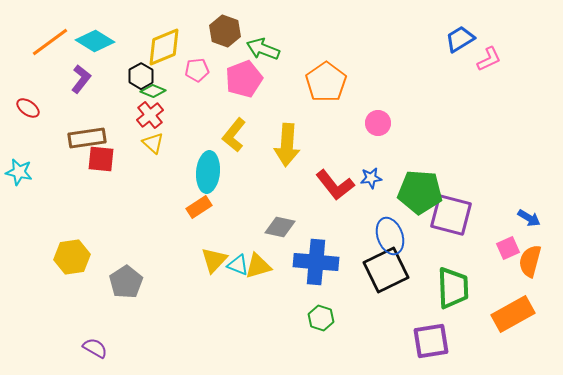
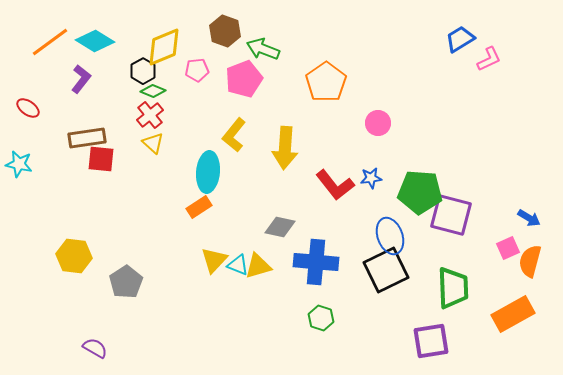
black hexagon at (141, 76): moved 2 px right, 5 px up
yellow arrow at (287, 145): moved 2 px left, 3 px down
cyan star at (19, 172): moved 8 px up
yellow hexagon at (72, 257): moved 2 px right, 1 px up; rotated 16 degrees clockwise
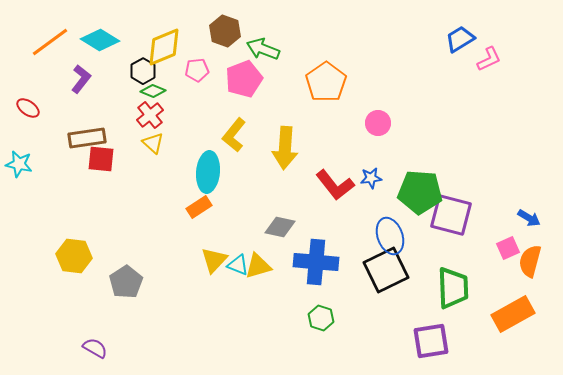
cyan diamond at (95, 41): moved 5 px right, 1 px up
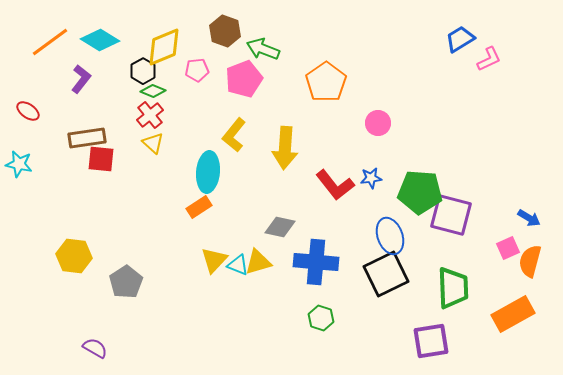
red ellipse at (28, 108): moved 3 px down
yellow triangle at (258, 266): moved 4 px up
black square at (386, 270): moved 4 px down
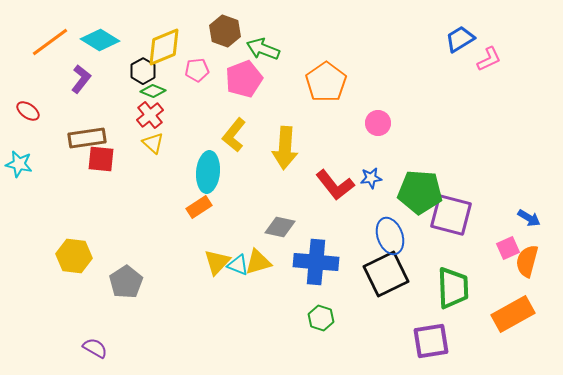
yellow triangle at (214, 260): moved 3 px right, 2 px down
orange semicircle at (530, 261): moved 3 px left
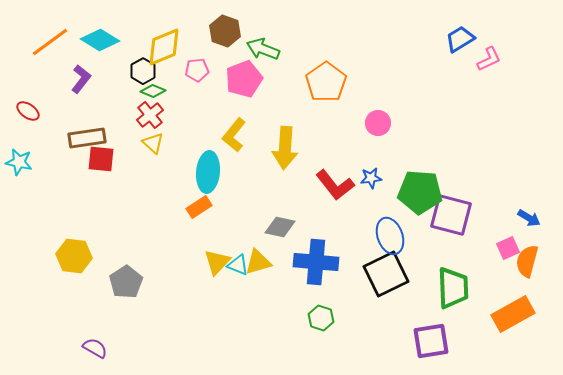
cyan star at (19, 164): moved 2 px up
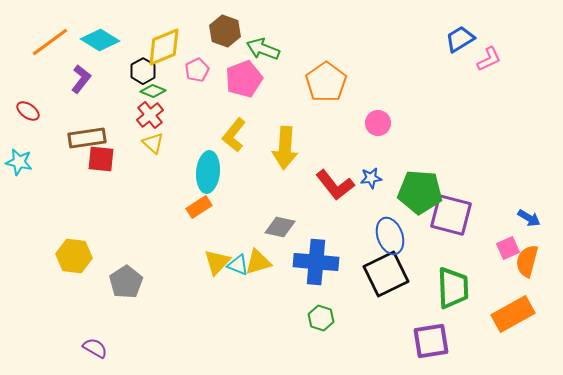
pink pentagon at (197, 70): rotated 20 degrees counterclockwise
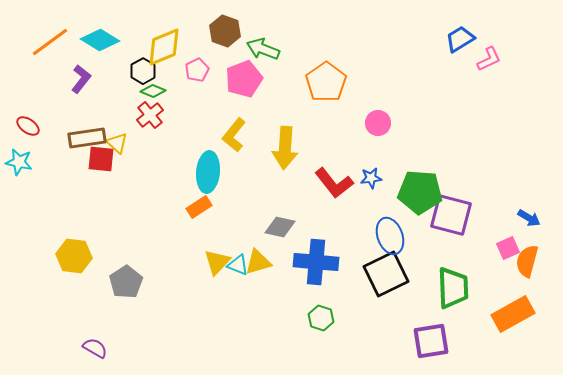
red ellipse at (28, 111): moved 15 px down
yellow triangle at (153, 143): moved 36 px left
red L-shape at (335, 185): moved 1 px left, 2 px up
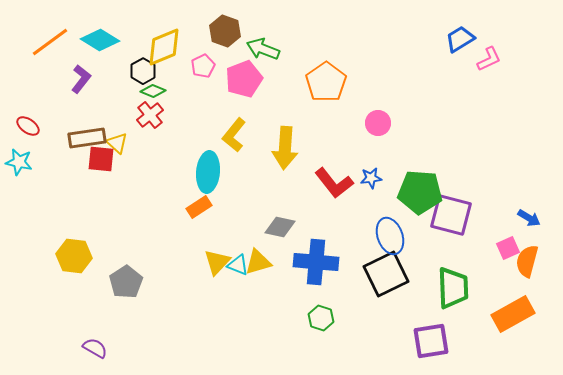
pink pentagon at (197, 70): moved 6 px right, 4 px up
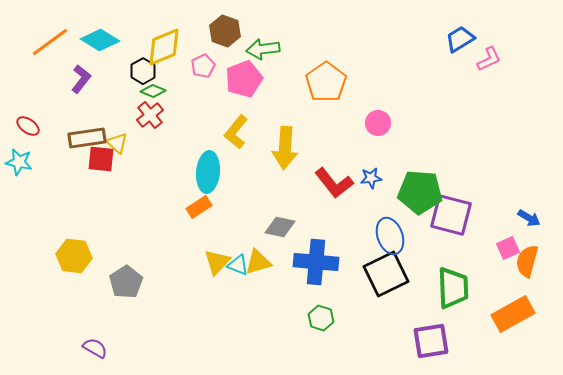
green arrow at (263, 49): rotated 28 degrees counterclockwise
yellow L-shape at (234, 135): moved 2 px right, 3 px up
